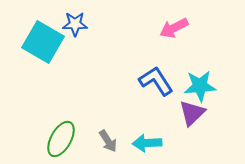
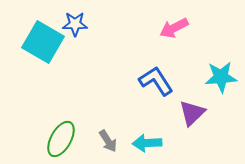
cyan star: moved 21 px right, 9 px up
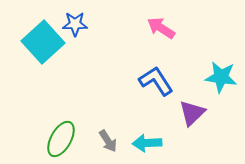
pink arrow: moved 13 px left; rotated 60 degrees clockwise
cyan square: rotated 18 degrees clockwise
cyan star: rotated 12 degrees clockwise
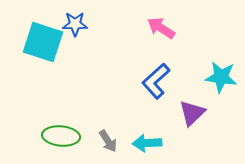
cyan square: rotated 30 degrees counterclockwise
blue L-shape: rotated 99 degrees counterclockwise
green ellipse: moved 3 px up; rotated 66 degrees clockwise
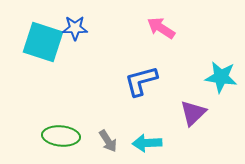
blue star: moved 4 px down
blue L-shape: moved 15 px left; rotated 27 degrees clockwise
purple triangle: moved 1 px right
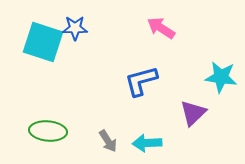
green ellipse: moved 13 px left, 5 px up
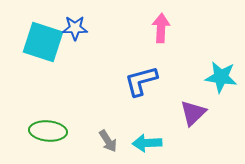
pink arrow: rotated 60 degrees clockwise
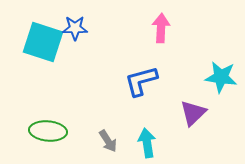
cyan arrow: rotated 84 degrees clockwise
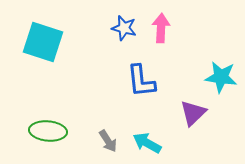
blue star: moved 49 px right; rotated 15 degrees clockwise
blue L-shape: rotated 81 degrees counterclockwise
cyan arrow: rotated 52 degrees counterclockwise
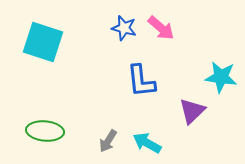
pink arrow: rotated 128 degrees clockwise
purple triangle: moved 1 px left, 2 px up
green ellipse: moved 3 px left
gray arrow: rotated 65 degrees clockwise
